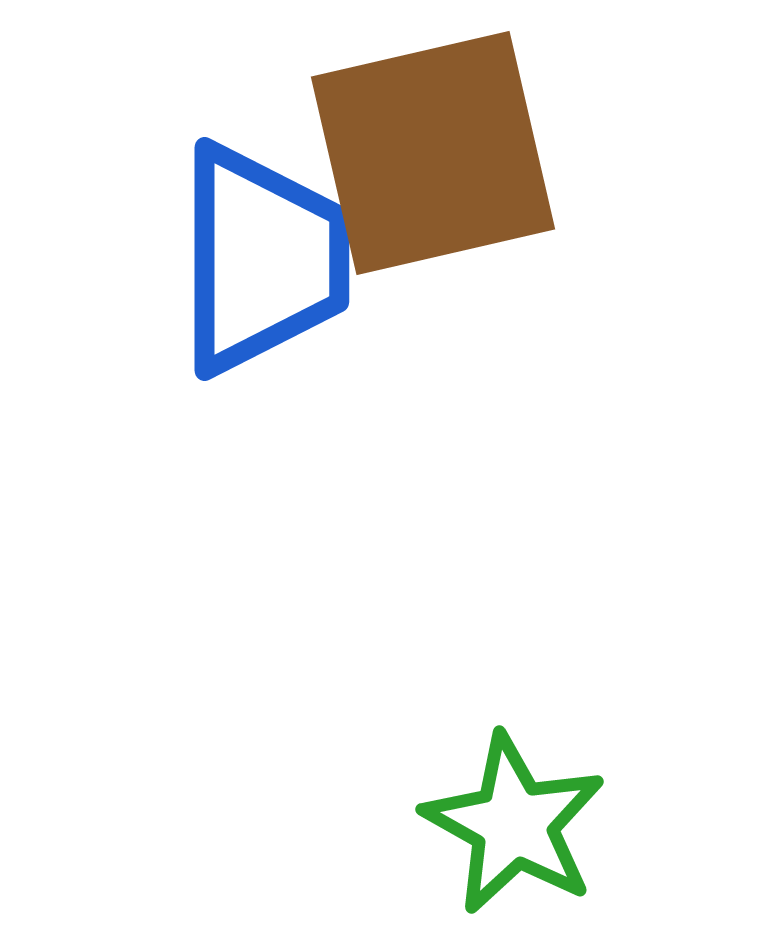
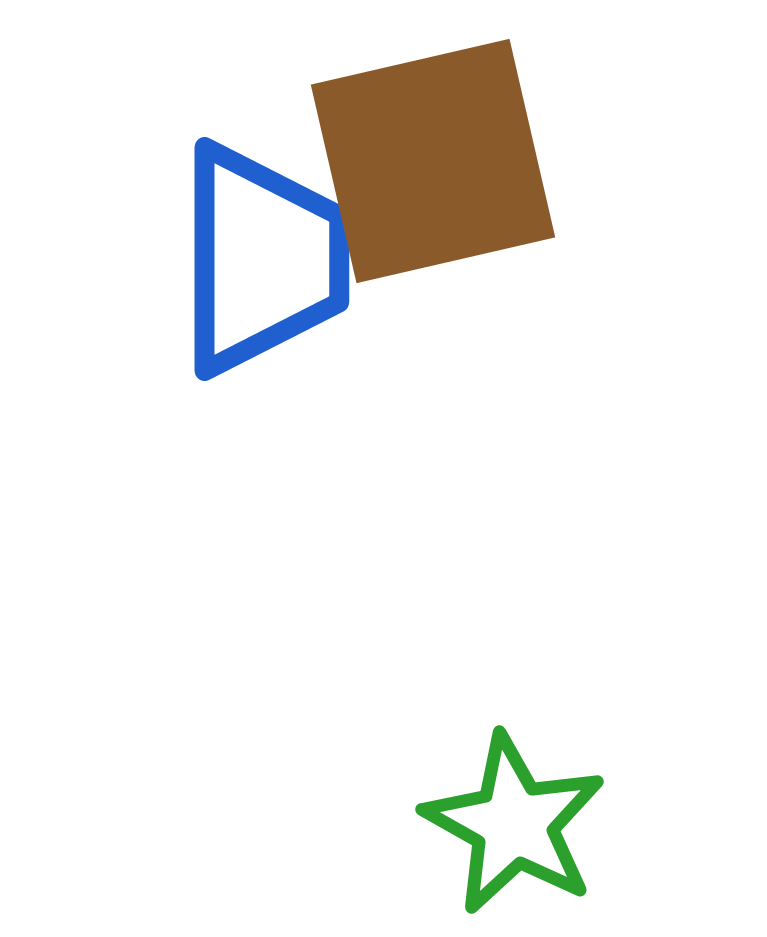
brown square: moved 8 px down
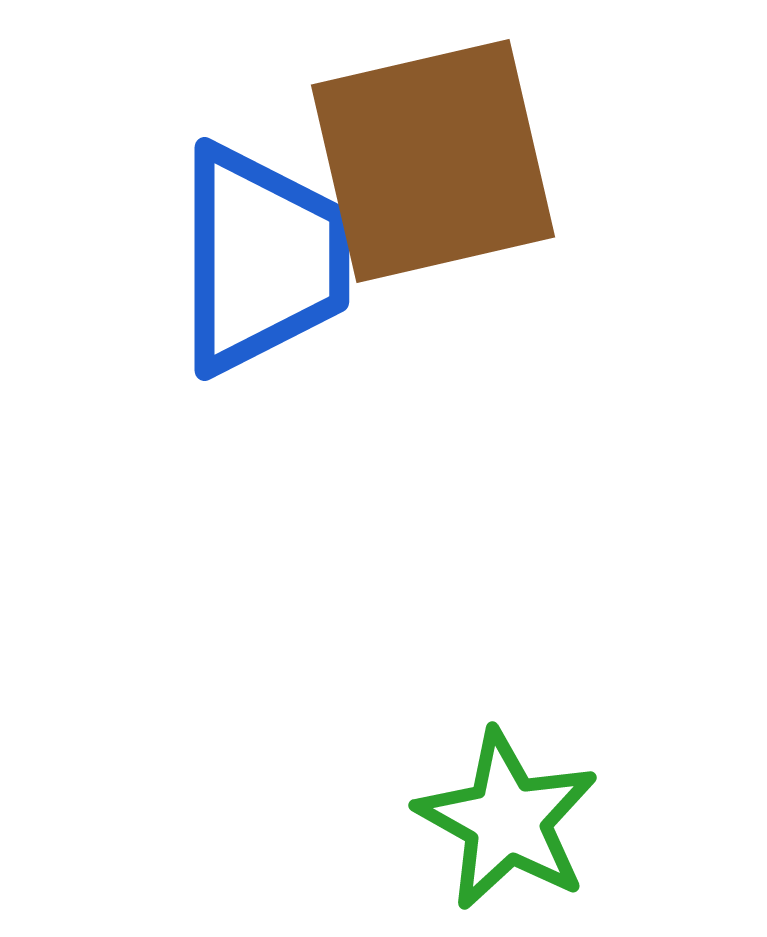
green star: moved 7 px left, 4 px up
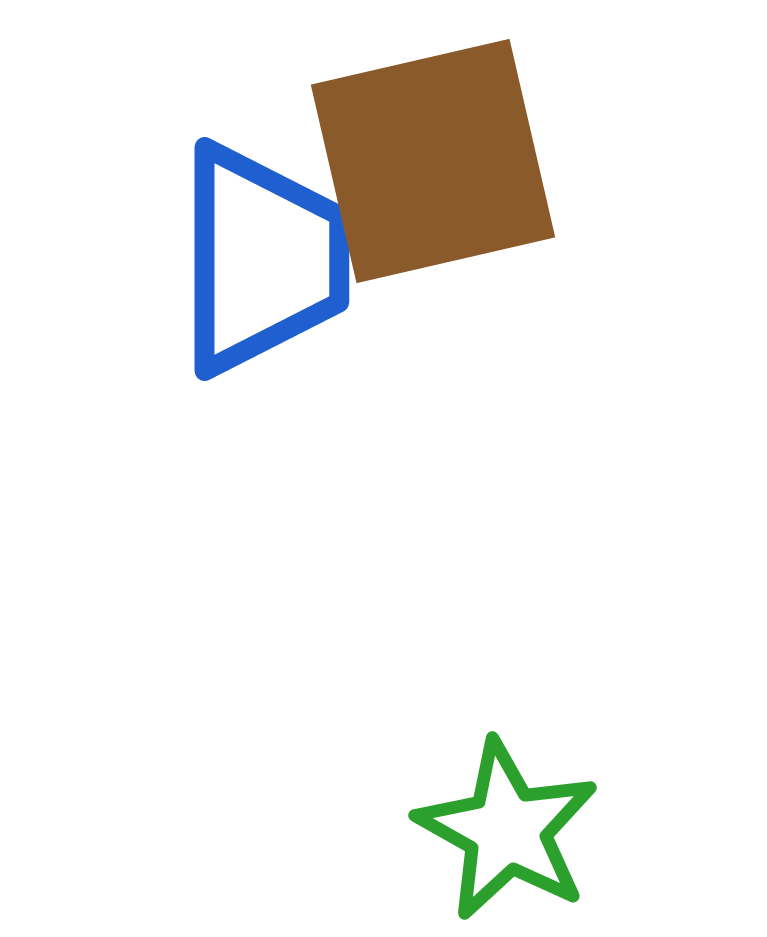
green star: moved 10 px down
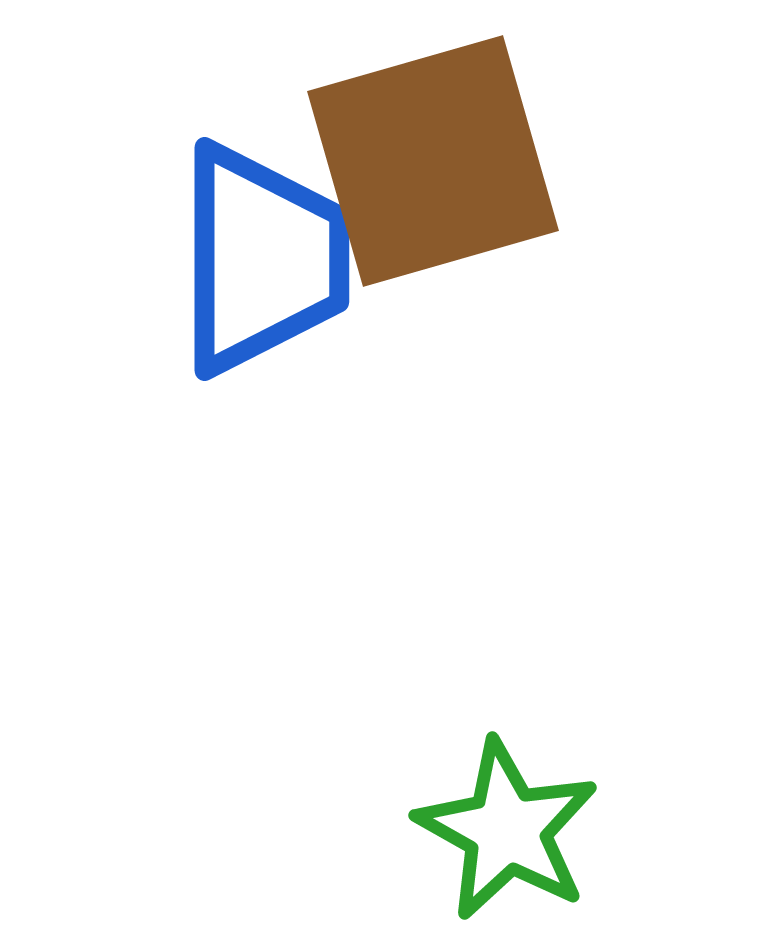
brown square: rotated 3 degrees counterclockwise
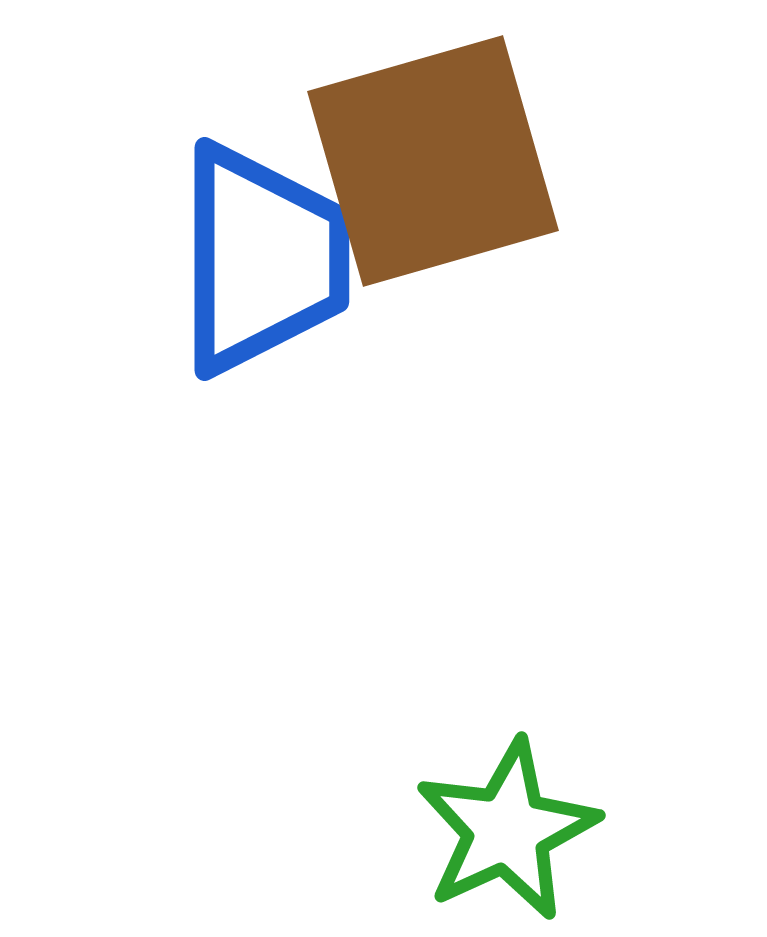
green star: rotated 18 degrees clockwise
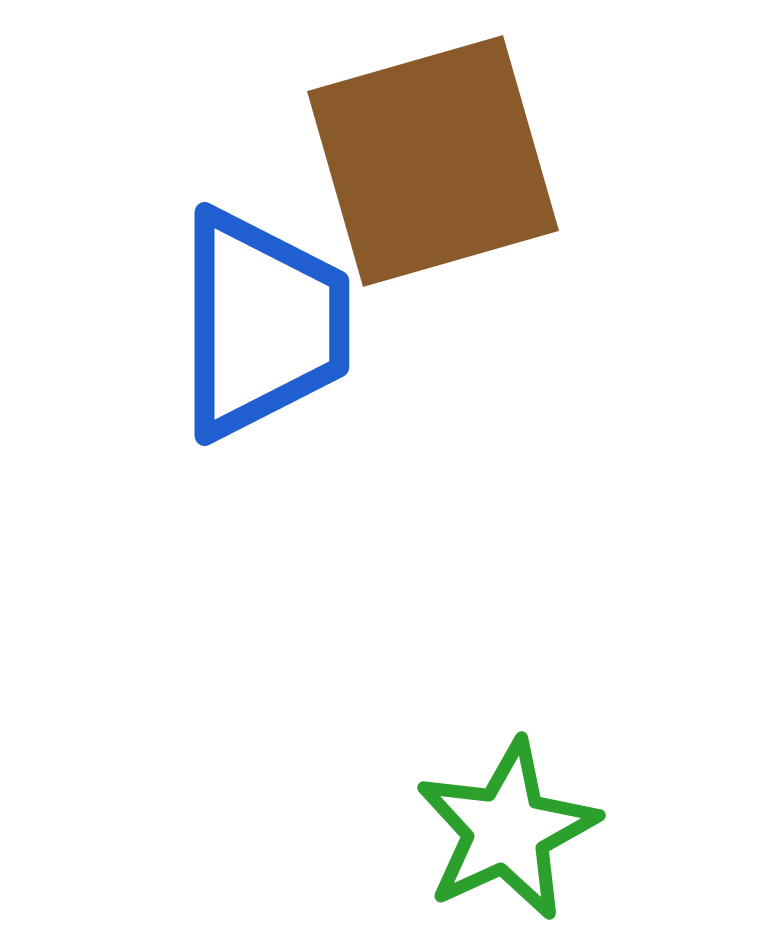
blue trapezoid: moved 65 px down
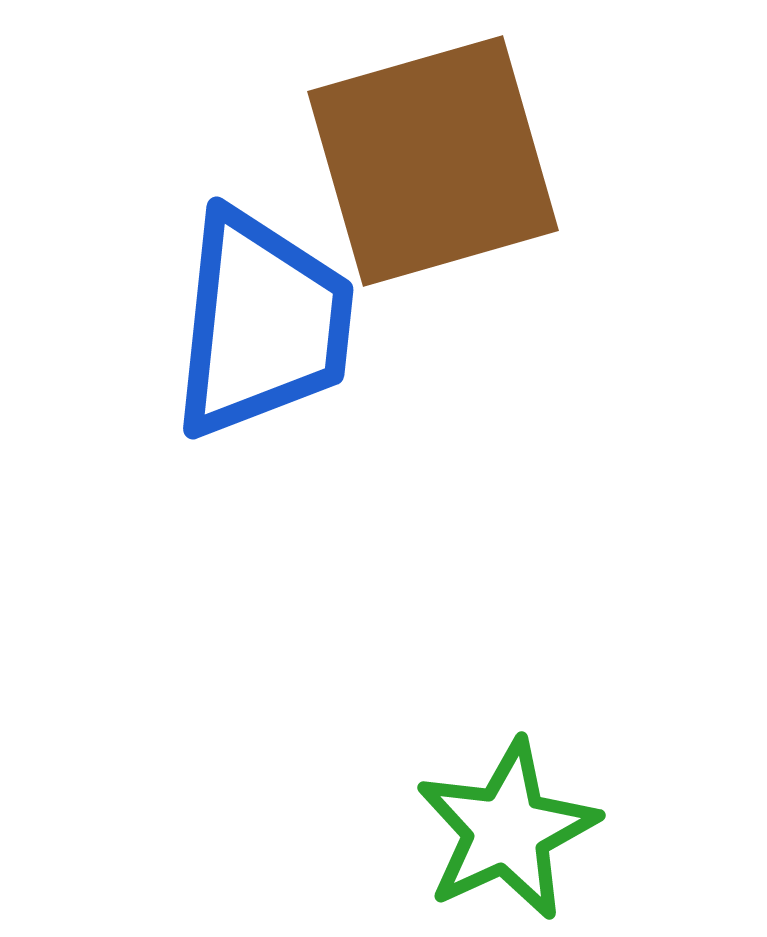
blue trapezoid: rotated 6 degrees clockwise
